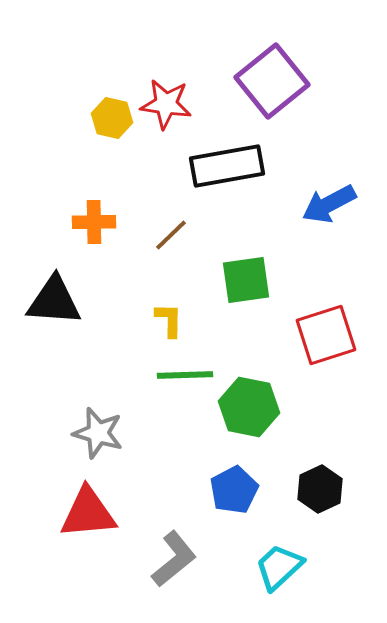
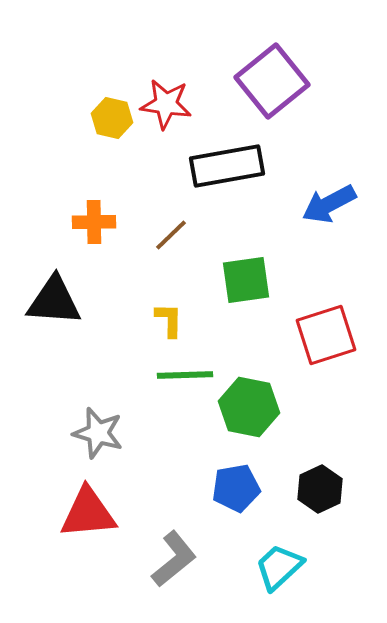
blue pentagon: moved 2 px right, 2 px up; rotated 18 degrees clockwise
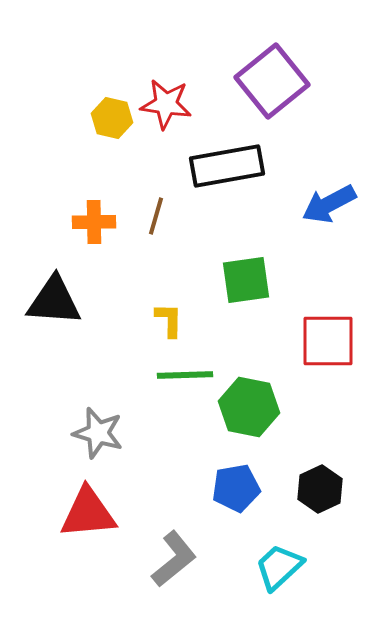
brown line: moved 15 px left, 19 px up; rotated 30 degrees counterclockwise
red square: moved 2 px right, 6 px down; rotated 18 degrees clockwise
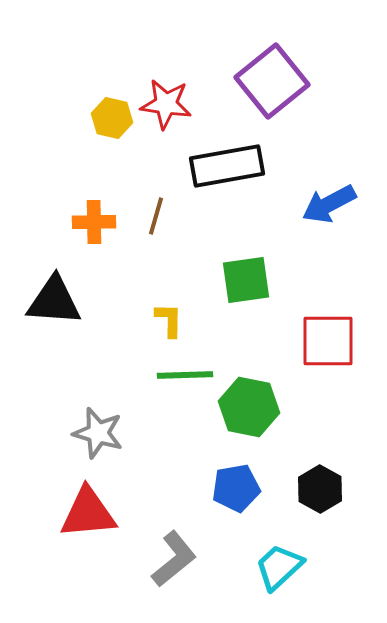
black hexagon: rotated 6 degrees counterclockwise
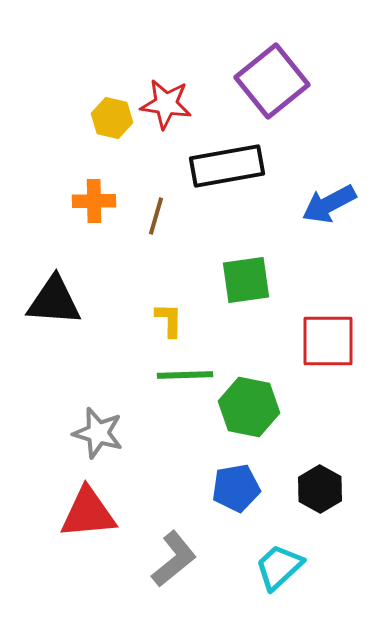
orange cross: moved 21 px up
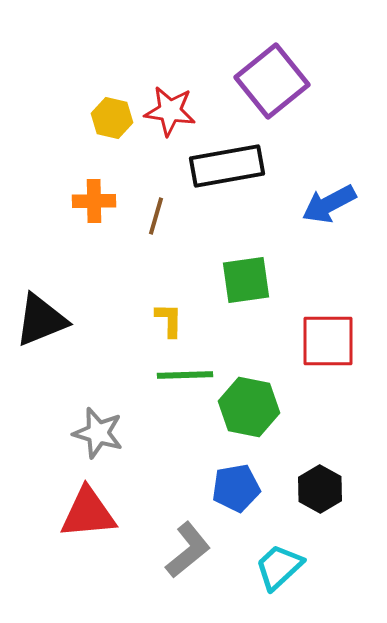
red star: moved 4 px right, 7 px down
black triangle: moved 13 px left, 19 px down; rotated 26 degrees counterclockwise
gray L-shape: moved 14 px right, 9 px up
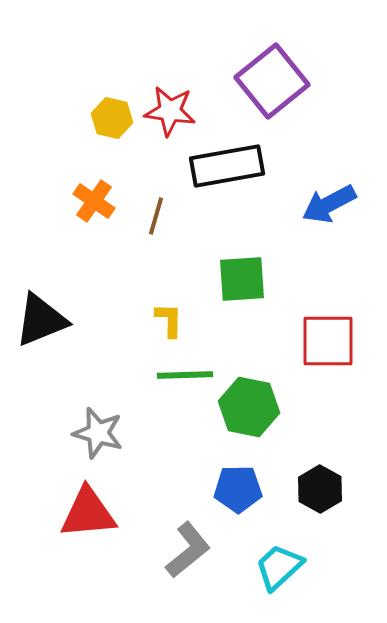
orange cross: rotated 36 degrees clockwise
green square: moved 4 px left, 1 px up; rotated 4 degrees clockwise
blue pentagon: moved 2 px right, 1 px down; rotated 9 degrees clockwise
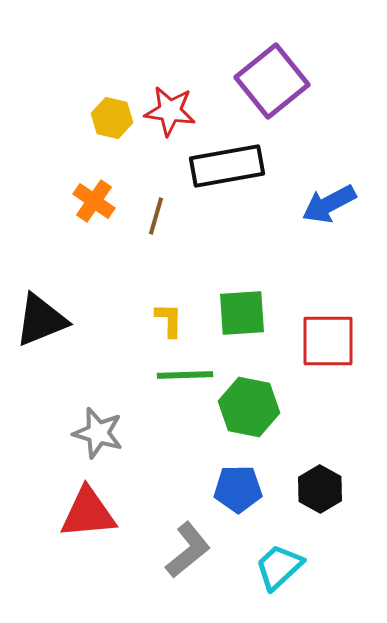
green square: moved 34 px down
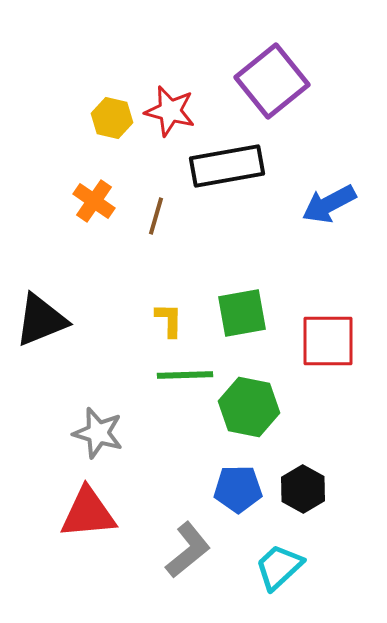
red star: rotated 6 degrees clockwise
green square: rotated 6 degrees counterclockwise
black hexagon: moved 17 px left
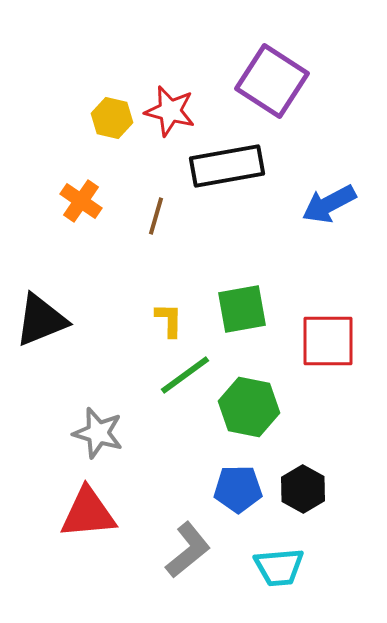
purple square: rotated 18 degrees counterclockwise
orange cross: moved 13 px left
green square: moved 4 px up
green line: rotated 34 degrees counterclockwise
cyan trapezoid: rotated 142 degrees counterclockwise
